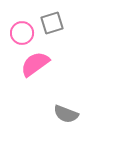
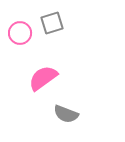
pink circle: moved 2 px left
pink semicircle: moved 8 px right, 14 px down
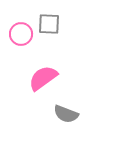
gray square: moved 3 px left, 1 px down; rotated 20 degrees clockwise
pink circle: moved 1 px right, 1 px down
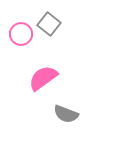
gray square: rotated 35 degrees clockwise
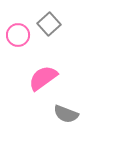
gray square: rotated 10 degrees clockwise
pink circle: moved 3 px left, 1 px down
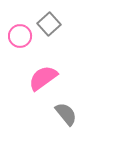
pink circle: moved 2 px right, 1 px down
gray semicircle: rotated 150 degrees counterclockwise
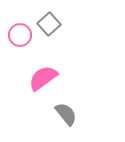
pink circle: moved 1 px up
